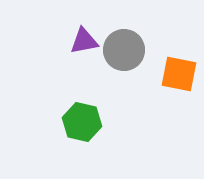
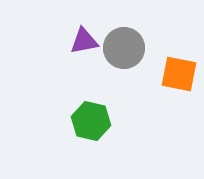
gray circle: moved 2 px up
green hexagon: moved 9 px right, 1 px up
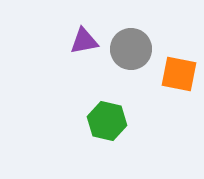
gray circle: moved 7 px right, 1 px down
green hexagon: moved 16 px right
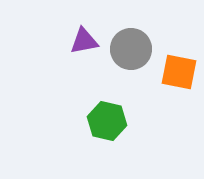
orange square: moved 2 px up
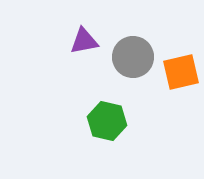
gray circle: moved 2 px right, 8 px down
orange square: moved 2 px right; rotated 24 degrees counterclockwise
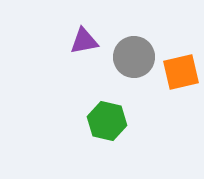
gray circle: moved 1 px right
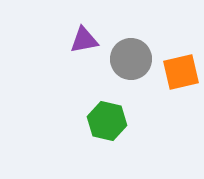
purple triangle: moved 1 px up
gray circle: moved 3 px left, 2 px down
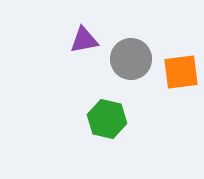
orange square: rotated 6 degrees clockwise
green hexagon: moved 2 px up
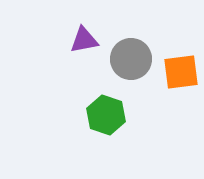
green hexagon: moved 1 px left, 4 px up; rotated 6 degrees clockwise
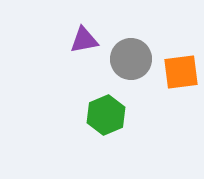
green hexagon: rotated 18 degrees clockwise
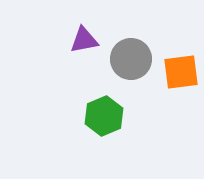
green hexagon: moved 2 px left, 1 px down
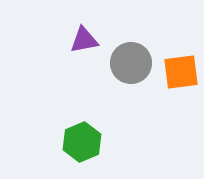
gray circle: moved 4 px down
green hexagon: moved 22 px left, 26 px down
